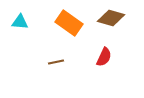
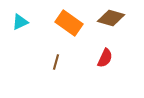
cyan triangle: rotated 30 degrees counterclockwise
red semicircle: moved 1 px right, 1 px down
brown line: rotated 63 degrees counterclockwise
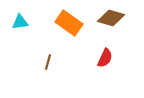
cyan triangle: rotated 18 degrees clockwise
brown line: moved 8 px left
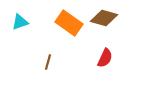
brown diamond: moved 7 px left
cyan triangle: rotated 12 degrees counterclockwise
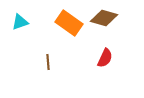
brown line: rotated 21 degrees counterclockwise
